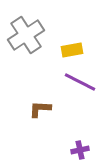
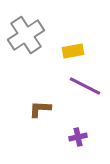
yellow rectangle: moved 1 px right, 1 px down
purple line: moved 5 px right, 4 px down
purple cross: moved 2 px left, 13 px up
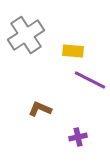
yellow rectangle: rotated 15 degrees clockwise
purple line: moved 5 px right, 6 px up
brown L-shape: rotated 20 degrees clockwise
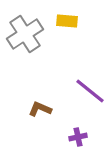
gray cross: moved 1 px left, 1 px up
yellow rectangle: moved 6 px left, 30 px up
purple line: moved 11 px down; rotated 12 degrees clockwise
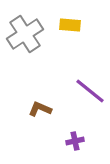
yellow rectangle: moved 3 px right, 4 px down
purple cross: moved 3 px left, 4 px down
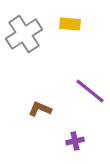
yellow rectangle: moved 1 px up
gray cross: moved 1 px left
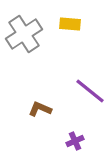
purple cross: rotated 12 degrees counterclockwise
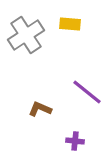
gray cross: moved 2 px right, 1 px down
purple line: moved 3 px left, 1 px down
purple cross: rotated 30 degrees clockwise
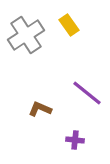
yellow rectangle: moved 1 px left, 1 px down; rotated 50 degrees clockwise
purple line: moved 1 px down
purple cross: moved 1 px up
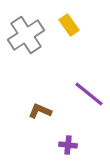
purple line: moved 2 px right, 1 px down
brown L-shape: moved 2 px down
purple cross: moved 7 px left, 5 px down
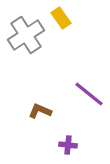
yellow rectangle: moved 8 px left, 7 px up
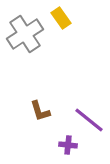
gray cross: moved 1 px left, 1 px up
purple line: moved 26 px down
brown L-shape: rotated 130 degrees counterclockwise
